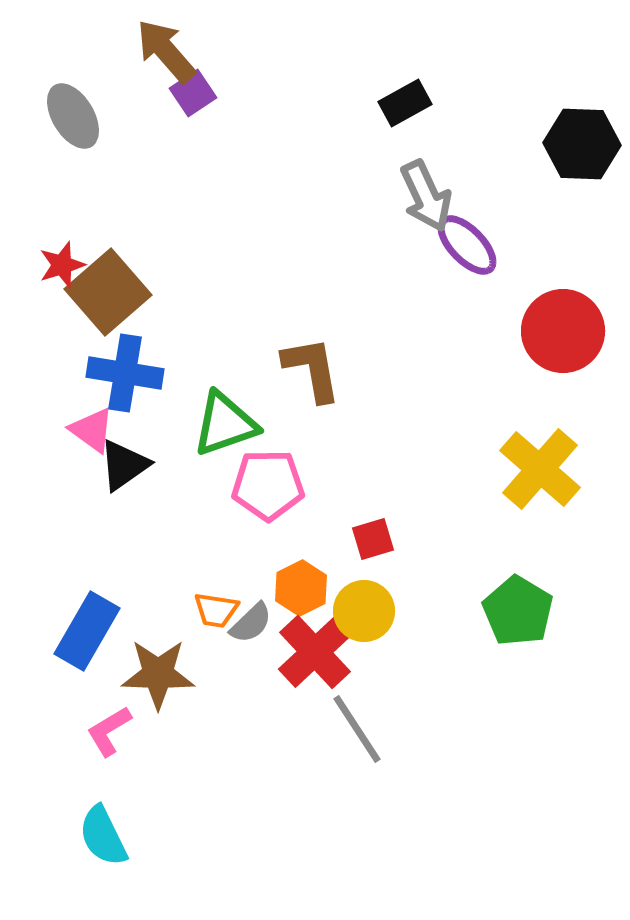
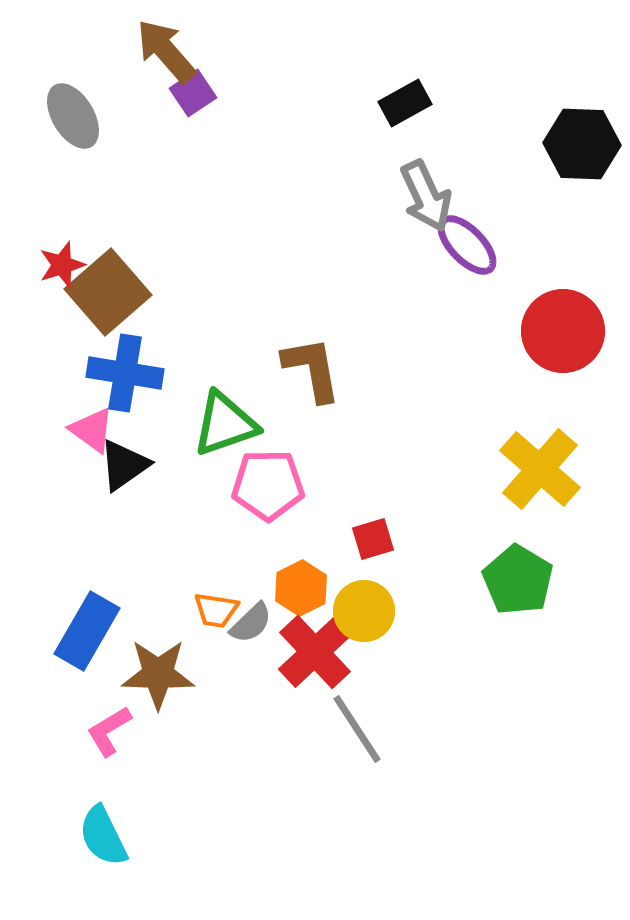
green pentagon: moved 31 px up
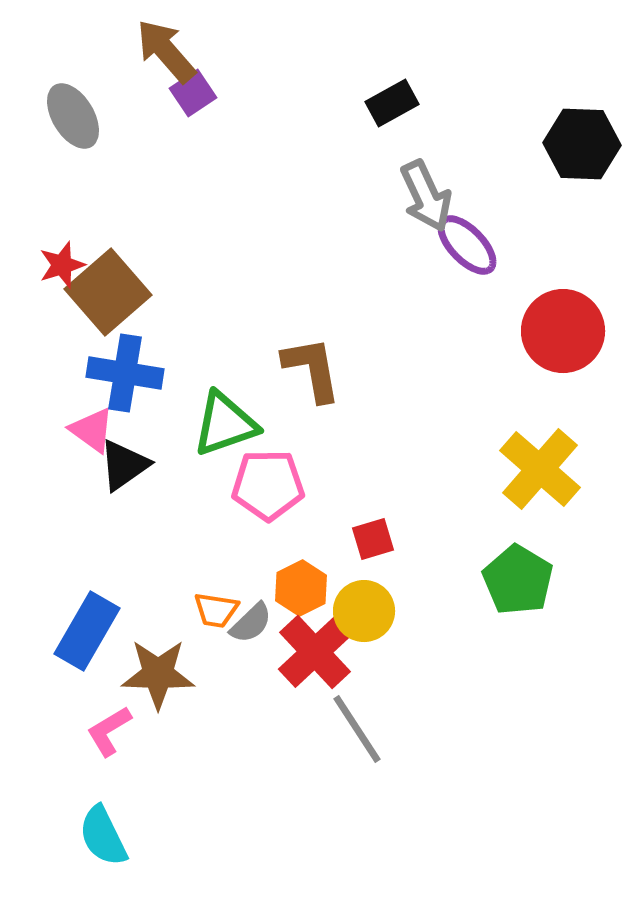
black rectangle: moved 13 px left
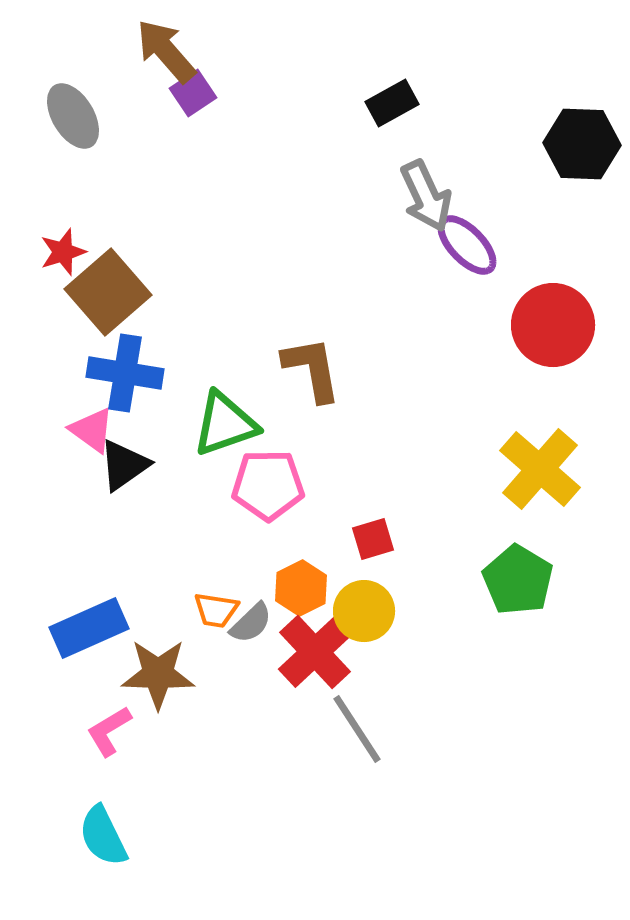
red star: moved 1 px right, 13 px up
red circle: moved 10 px left, 6 px up
blue rectangle: moved 2 px right, 3 px up; rotated 36 degrees clockwise
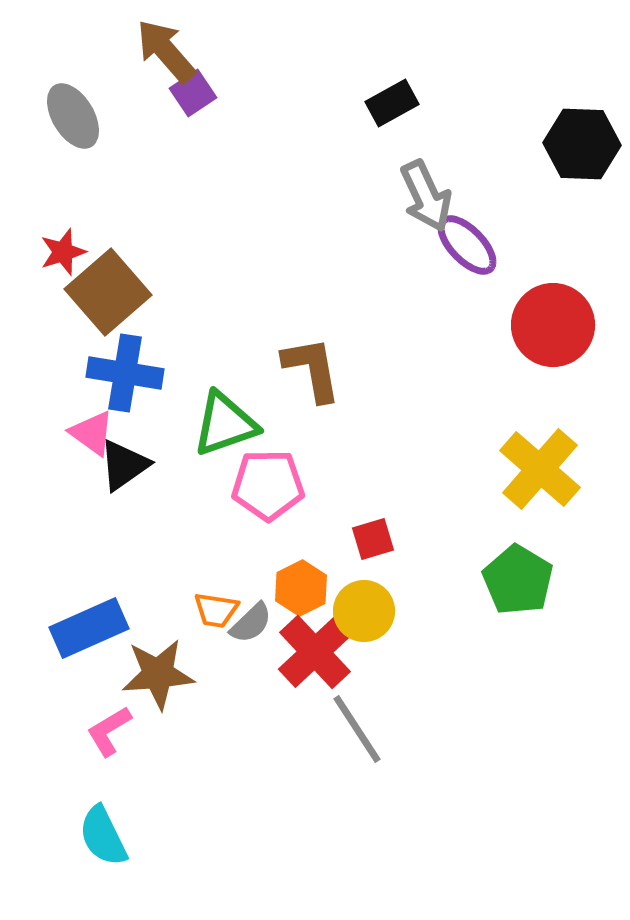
pink triangle: moved 3 px down
brown star: rotated 6 degrees counterclockwise
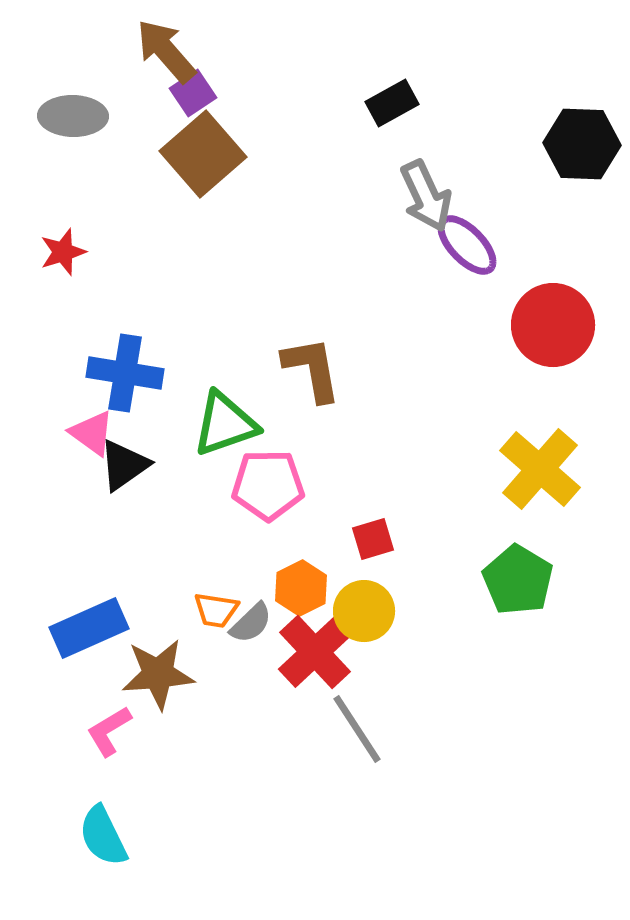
gray ellipse: rotated 58 degrees counterclockwise
brown square: moved 95 px right, 138 px up
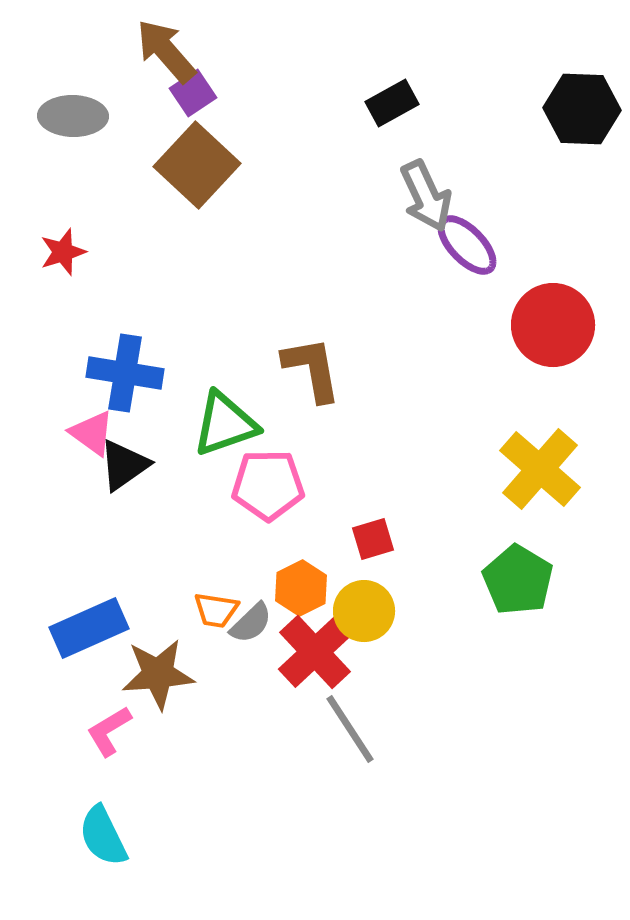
black hexagon: moved 35 px up
brown square: moved 6 px left, 11 px down; rotated 6 degrees counterclockwise
gray line: moved 7 px left
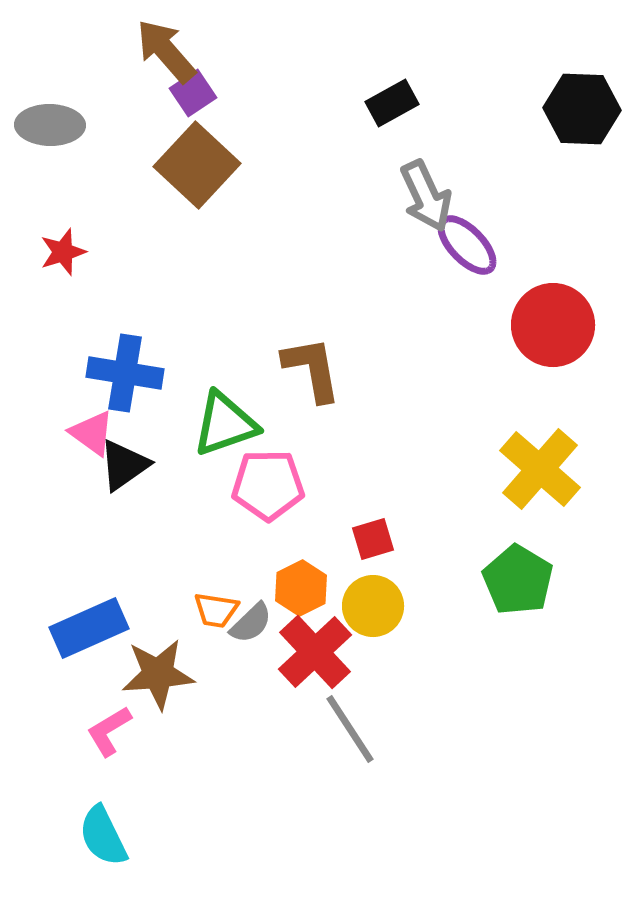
gray ellipse: moved 23 px left, 9 px down
yellow circle: moved 9 px right, 5 px up
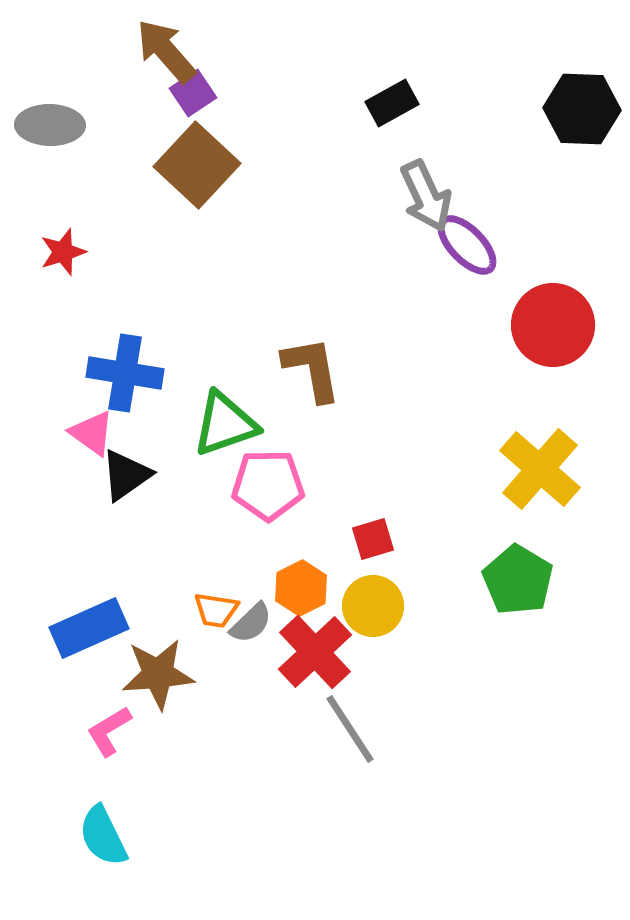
black triangle: moved 2 px right, 10 px down
